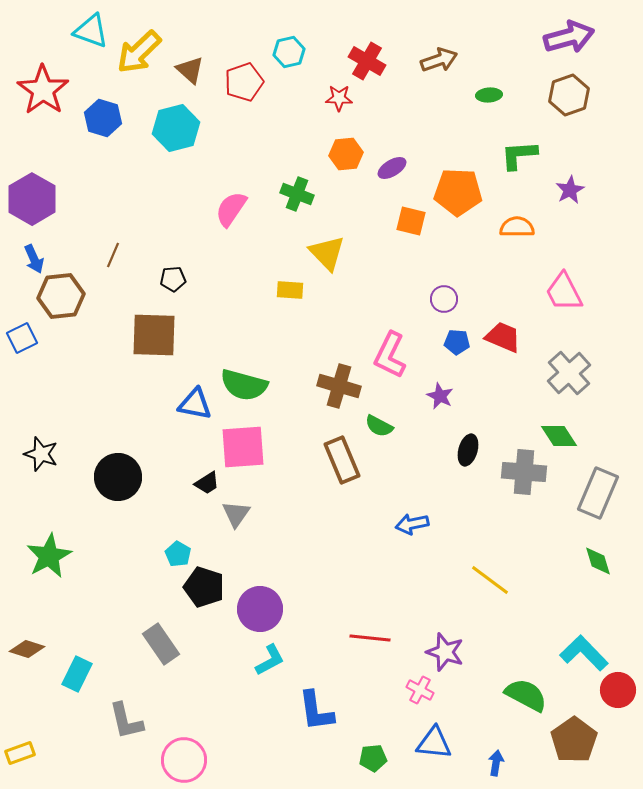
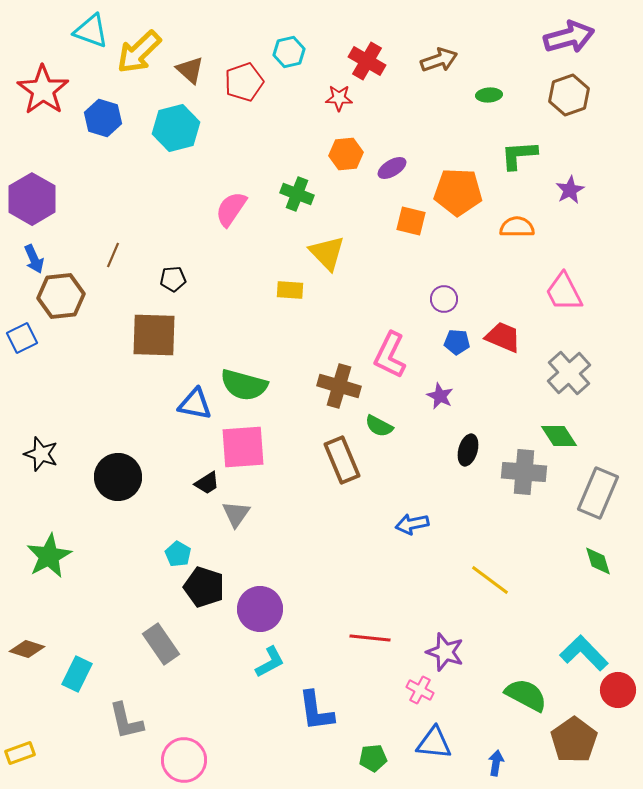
cyan L-shape at (270, 660): moved 2 px down
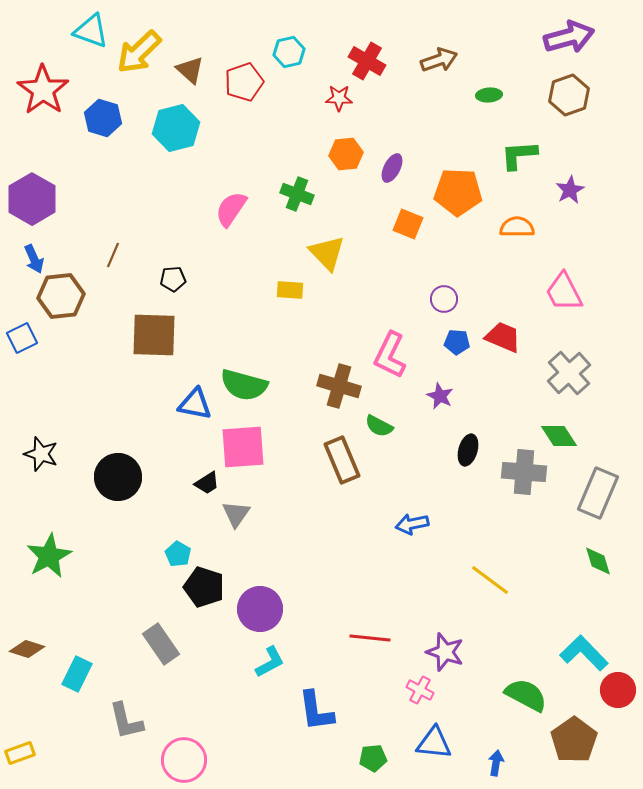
purple ellipse at (392, 168): rotated 32 degrees counterclockwise
orange square at (411, 221): moved 3 px left, 3 px down; rotated 8 degrees clockwise
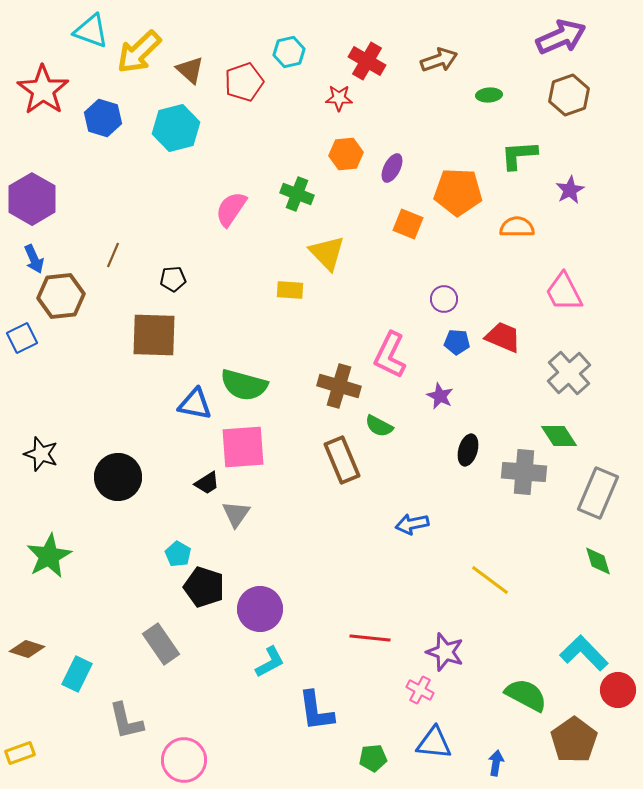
purple arrow at (569, 37): moved 8 px left; rotated 9 degrees counterclockwise
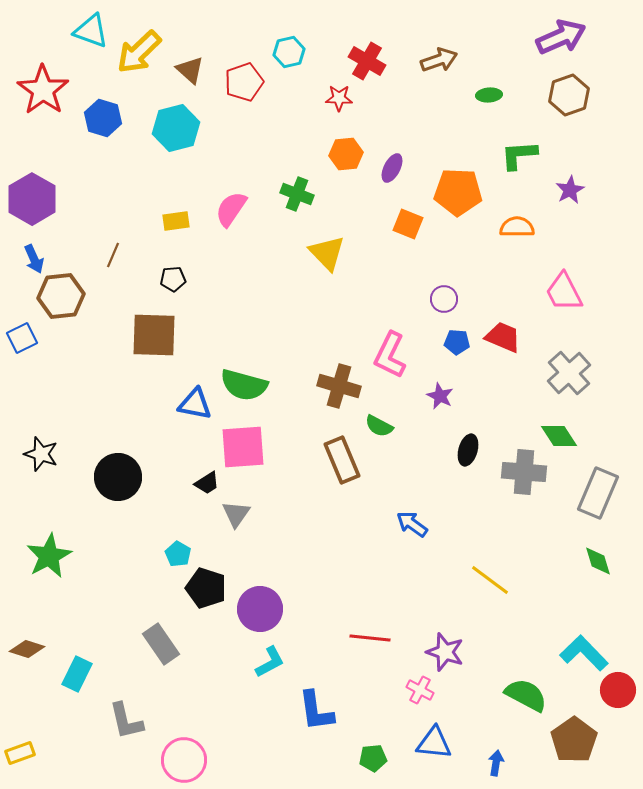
yellow rectangle at (290, 290): moved 114 px left, 69 px up; rotated 12 degrees counterclockwise
blue arrow at (412, 524): rotated 48 degrees clockwise
black pentagon at (204, 587): moved 2 px right, 1 px down
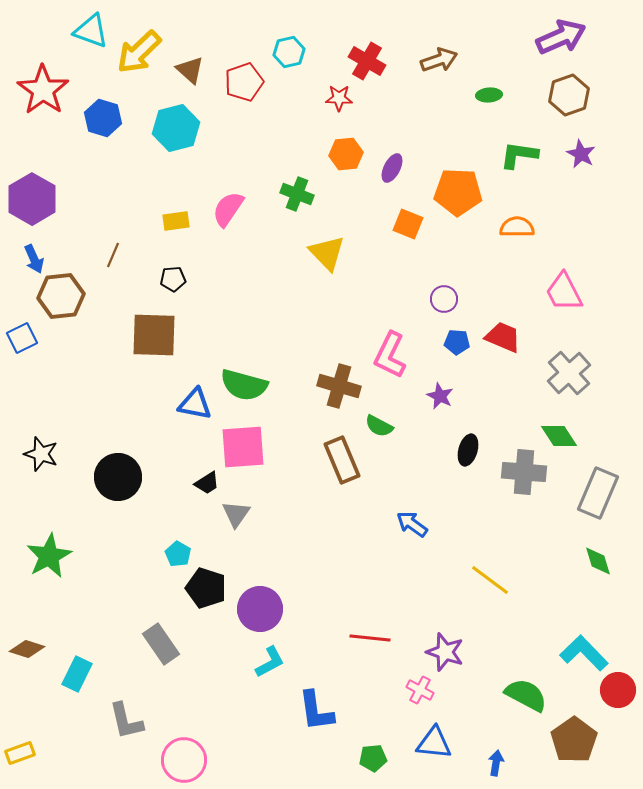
green L-shape at (519, 155): rotated 12 degrees clockwise
purple star at (570, 190): moved 11 px right, 36 px up; rotated 16 degrees counterclockwise
pink semicircle at (231, 209): moved 3 px left
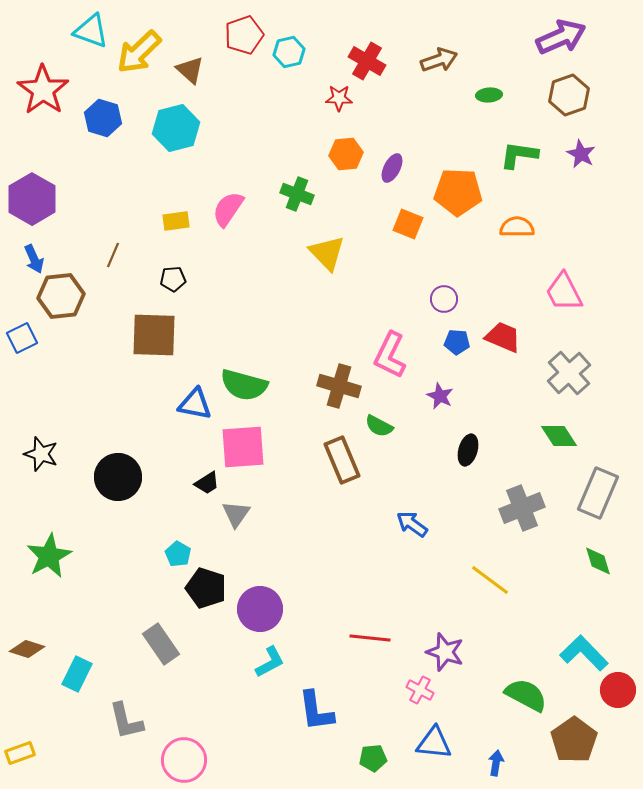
red pentagon at (244, 82): moved 47 px up
gray cross at (524, 472): moved 2 px left, 36 px down; rotated 27 degrees counterclockwise
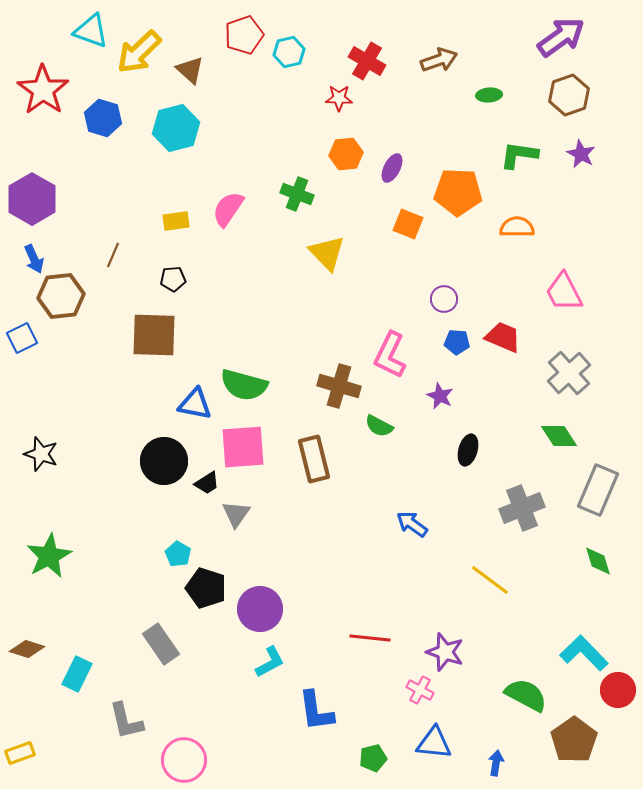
purple arrow at (561, 37): rotated 12 degrees counterclockwise
brown rectangle at (342, 460): moved 28 px left, 1 px up; rotated 9 degrees clockwise
black circle at (118, 477): moved 46 px right, 16 px up
gray rectangle at (598, 493): moved 3 px up
green pentagon at (373, 758): rotated 8 degrees counterclockwise
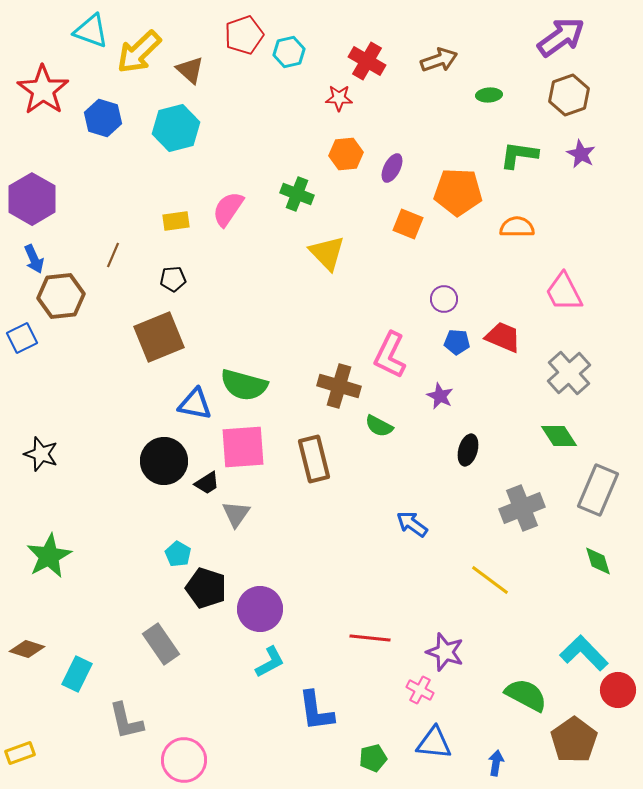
brown square at (154, 335): moved 5 px right, 2 px down; rotated 24 degrees counterclockwise
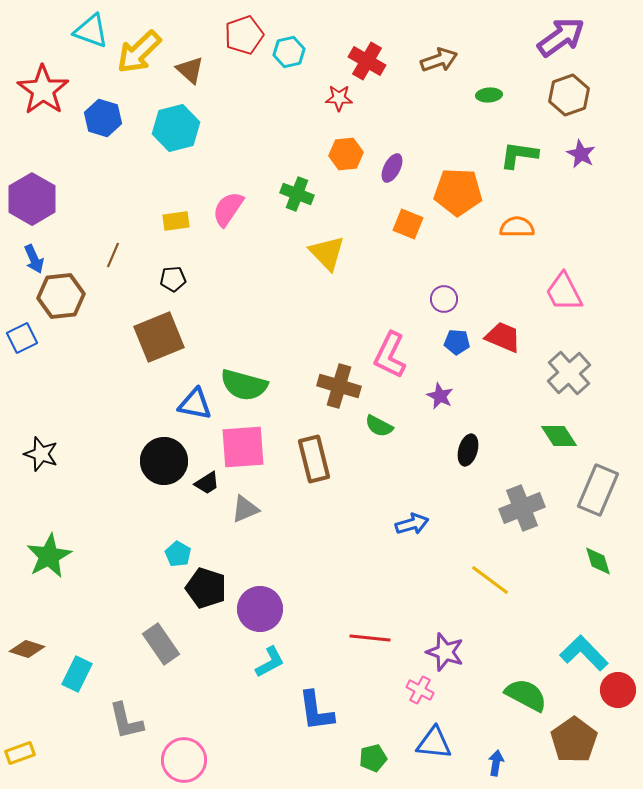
gray triangle at (236, 514): moved 9 px right, 5 px up; rotated 32 degrees clockwise
blue arrow at (412, 524): rotated 128 degrees clockwise
